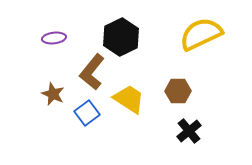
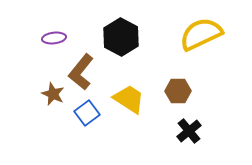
black hexagon: rotated 6 degrees counterclockwise
brown L-shape: moved 11 px left
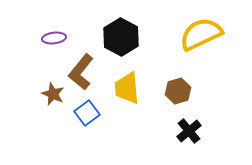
brown hexagon: rotated 15 degrees counterclockwise
yellow trapezoid: moved 2 px left, 11 px up; rotated 128 degrees counterclockwise
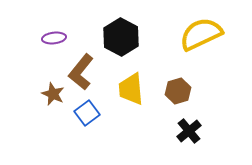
yellow trapezoid: moved 4 px right, 1 px down
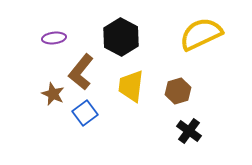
yellow trapezoid: moved 3 px up; rotated 12 degrees clockwise
blue square: moved 2 px left
black cross: rotated 15 degrees counterclockwise
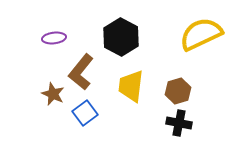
black cross: moved 10 px left, 8 px up; rotated 25 degrees counterclockwise
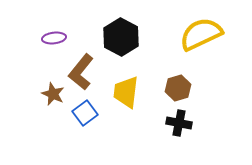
yellow trapezoid: moved 5 px left, 6 px down
brown hexagon: moved 3 px up
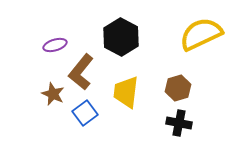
purple ellipse: moved 1 px right, 7 px down; rotated 10 degrees counterclockwise
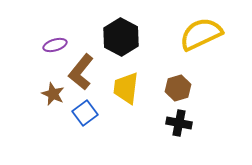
yellow trapezoid: moved 4 px up
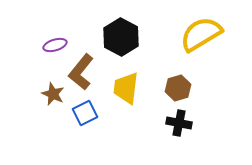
yellow semicircle: rotated 6 degrees counterclockwise
blue square: rotated 10 degrees clockwise
